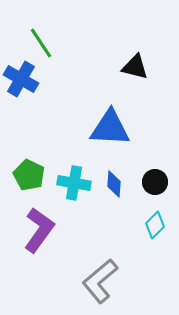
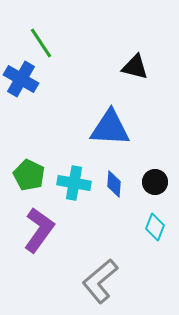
cyan diamond: moved 2 px down; rotated 24 degrees counterclockwise
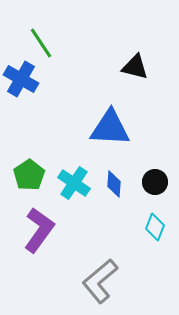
green pentagon: rotated 12 degrees clockwise
cyan cross: rotated 24 degrees clockwise
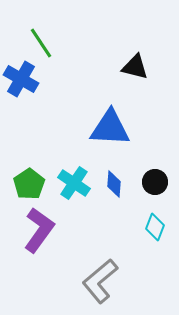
green pentagon: moved 9 px down
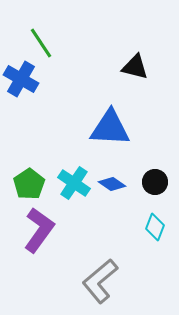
blue diamond: moved 2 px left; rotated 60 degrees counterclockwise
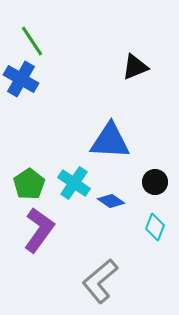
green line: moved 9 px left, 2 px up
black triangle: rotated 36 degrees counterclockwise
blue triangle: moved 13 px down
blue diamond: moved 1 px left, 17 px down
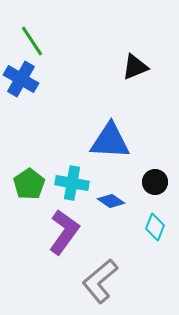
cyan cross: moved 2 px left; rotated 24 degrees counterclockwise
purple L-shape: moved 25 px right, 2 px down
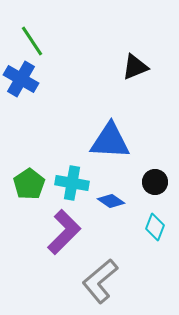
purple L-shape: rotated 9 degrees clockwise
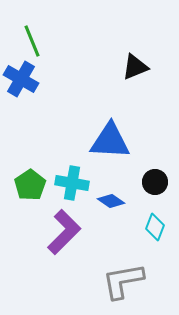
green line: rotated 12 degrees clockwise
green pentagon: moved 1 px right, 1 px down
gray L-shape: moved 23 px right; rotated 30 degrees clockwise
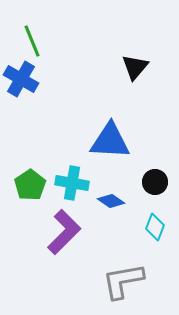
black triangle: rotated 28 degrees counterclockwise
